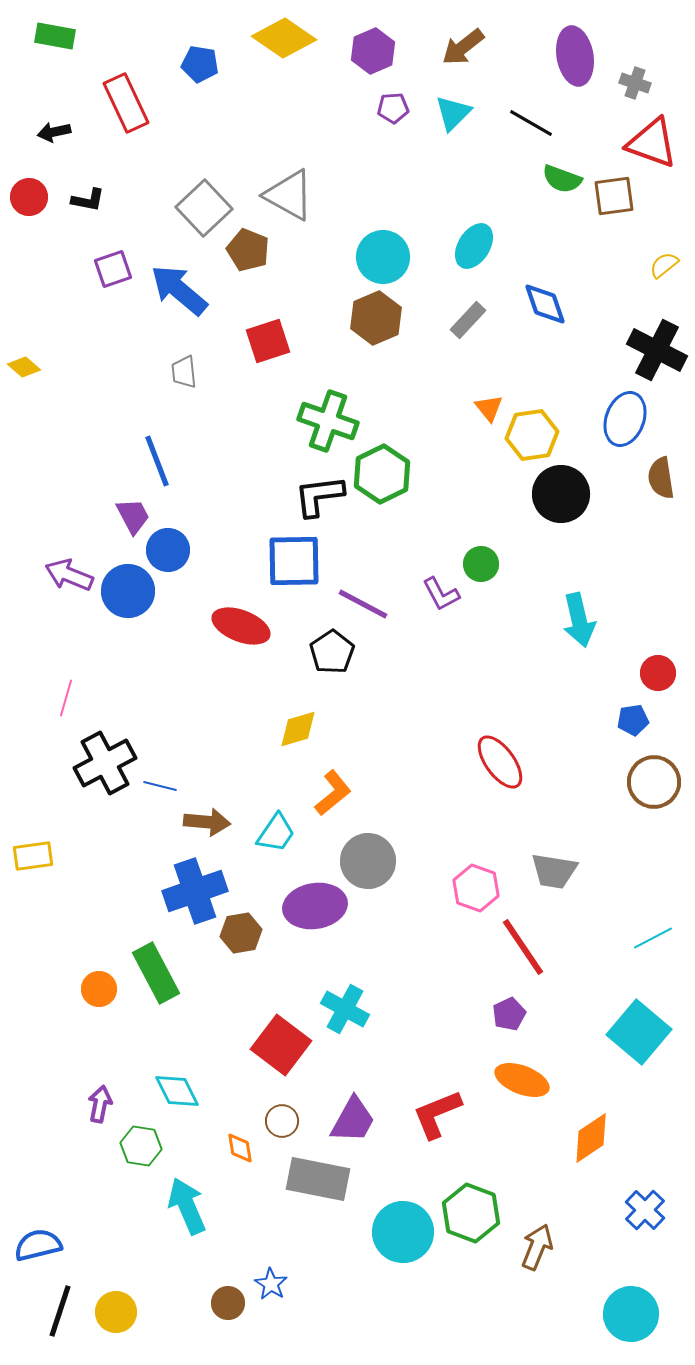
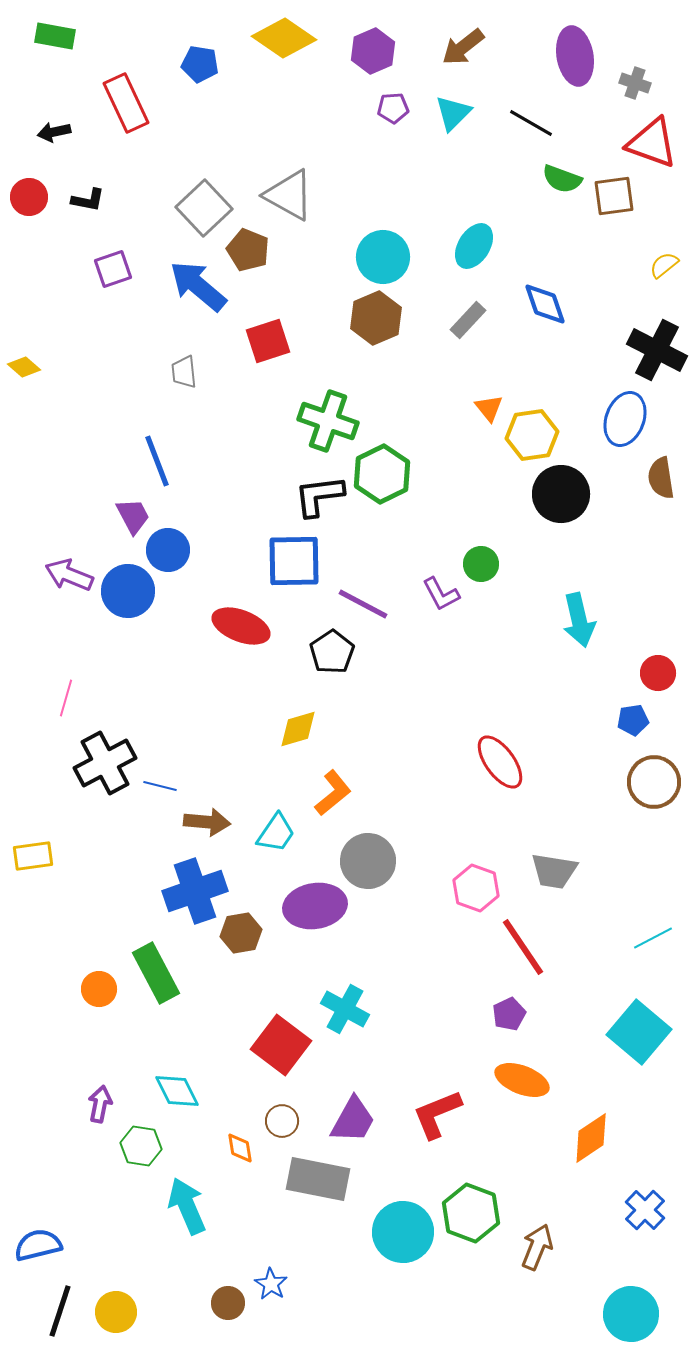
blue arrow at (179, 290): moved 19 px right, 4 px up
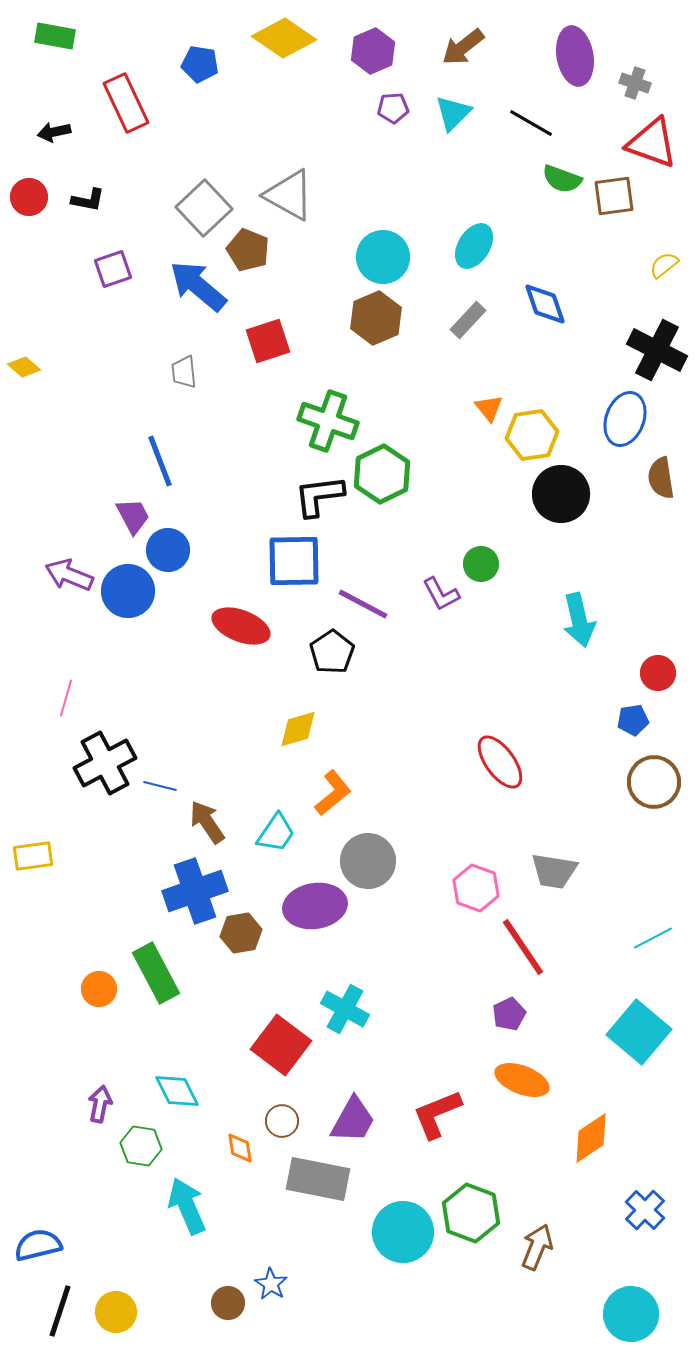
blue line at (157, 461): moved 3 px right
brown arrow at (207, 822): rotated 129 degrees counterclockwise
